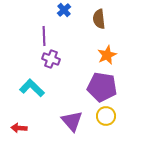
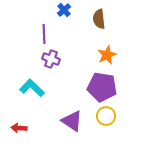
purple line: moved 2 px up
purple triangle: rotated 15 degrees counterclockwise
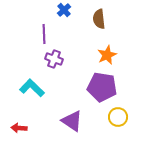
purple cross: moved 3 px right
yellow circle: moved 12 px right, 1 px down
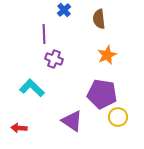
purple pentagon: moved 7 px down
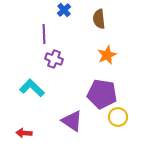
red arrow: moved 5 px right, 5 px down
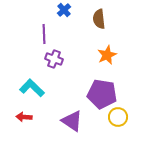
red arrow: moved 16 px up
